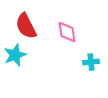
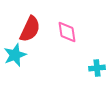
red semicircle: moved 4 px right, 3 px down; rotated 128 degrees counterclockwise
cyan cross: moved 6 px right, 6 px down
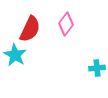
pink diamond: moved 1 px left, 8 px up; rotated 45 degrees clockwise
cyan star: rotated 20 degrees counterclockwise
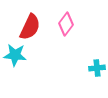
red semicircle: moved 2 px up
cyan star: rotated 25 degrees counterclockwise
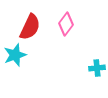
cyan star: rotated 25 degrees counterclockwise
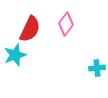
red semicircle: moved 2 px down
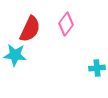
cyan star: rotated 25 degrees clockwise
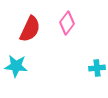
pink diamond: moved 1 px right, 1 px up
cyan star: moved 1 px right, 11 px down
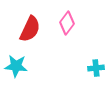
cyan cross: moved 1 px left
